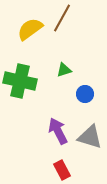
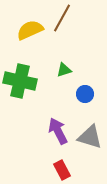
yellow semicircle: moved 1 px down; rotated 12 degrees clockwise
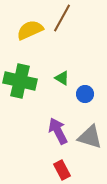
green triangle: moved 2 px left, 8 px down; rotated 49 degrees clockwise
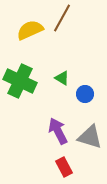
green cross: rotated 12 degrees clockwise
red rectangle: moved 2 px right, 3 px up
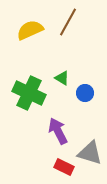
brown line: moved 6 px right, 4 px down
green cross: moved 9 px right, 12 px down
blue circle: moved 1 px up
gray triangle: moved 16 px down
red rectangle: rotated 36 degrees counterclockwise
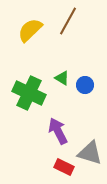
brown line: moved 1 px up
yellow semicircle: rotated 20 degrees counterclockwise
blue circle: moved 8 px up
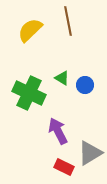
brown line: rotated 40 degrees counterclockwise
gray triangle: rotated 48 degrees counterclockwise
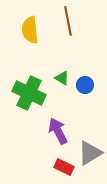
yellow semicircle: rotated 52 degrees counterclockwise
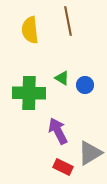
green cross: rotated 24 degrees counterclockwise
red rectangle: moved 1 px left
